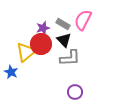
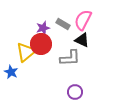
black triangle: moved 18 px right; rotated 21 degrees counterclockwise
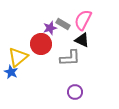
purple star: moved 7 px right
yellow triangle: moved 8 px left, 5 px down
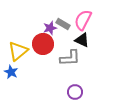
red circle: moved 2 px right
yellow triangle: moved 6 px up
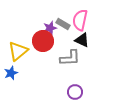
pink semicircle: moved 3 px left; rotated 15 degrees counterclockwise
red circle: moved 3 px up
blue star: moved 1 px down; rotated 24 degrees clockwise
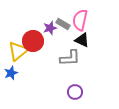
red circle: moved 10 px left
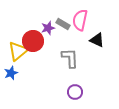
purple star: moved 2 px left
black triangle: moved 15 px right
gray L-shape: rotated 90 degrees counterclockwise
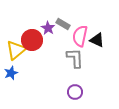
pink semicircle: moved 16 px down
purple star: rotated 24 degrees counterclockwise
red circle: moved 1 px left, 1 px up
yellow triangle: moved 2 px left, 1 px up
gray L-shape: moved 5 px right
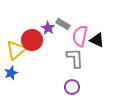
purple circle: moved 3 px left, 5 px up
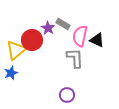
purple circle: moved 5 px left, 8 px down
